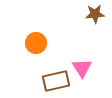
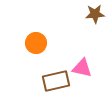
pink triangle: rotated 45 degrees counterclockwise
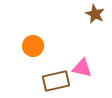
brown star: rotated 30 degrees clockwise
orange circle: moved 3 px left, 3 px down
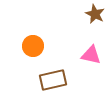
pink triangle: moved 9 px right, 13 px up
brown rectangle: moved 3 px left, 1 px up
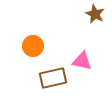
pink triangle: moved 9 px left, 6 px down
brown rectangle: moved 2 px up
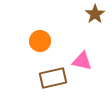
brown star: rotated 12 degrees clockwise
orange circle: moved 7 px right, 5 px up
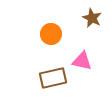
brown star: moved 3 px left, 4 px down; rotated 12 degrees counterclockwise
orange circle: moved 11 px right, 7 px up
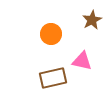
brown star: moved 2 px down; rotated 18 degrees clockwise
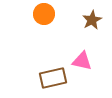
orange circle: moved 7 px left, 20 px up
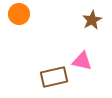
orange circle: moved 25 px left
brown rectangle: moved 1 px right, 1 px up
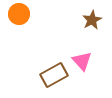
pink triangle: rotated 35 degrees clockwise
brown rectangle: moved 2 px up; rotated 16 degrees counterclockwise
